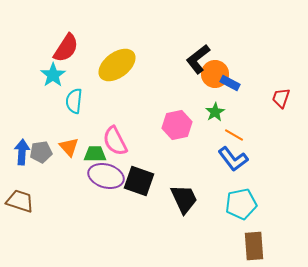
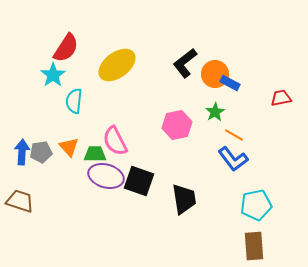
black L-shape: moved 13 px left, 4 px down
red trapezoid: rotated 60 degrees clockwise
black trapezoid: rotated 16 degrees clockwise
cyan pentagon: moved 15 px right, 1 px down
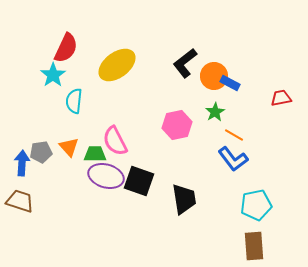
red semicircle: rotated 8 degrees counterclockwise
orange circle: moved 1 px left, 2 px down
blue arrow: moved 11 px down
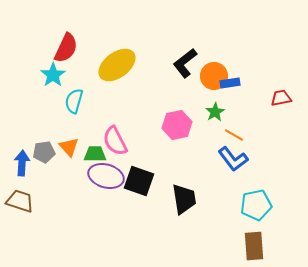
blue rectangle: rotated 36 degrees counterclockwise
cyan semicircle: rotated 10 degrees clockwise
gray pentagon: moved 3 px right
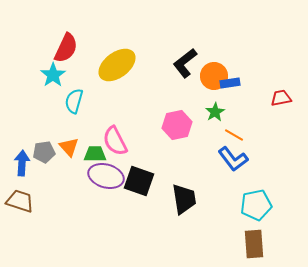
brown rectangle: moved 2 px up
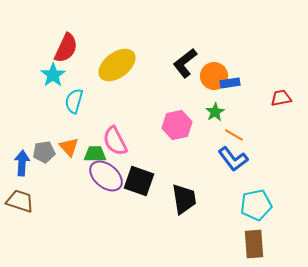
purple ellipse: rotated 24 degrees clockwise
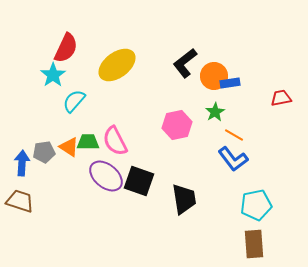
cyan semicircle: rotated 25 degrees clockwise
orange triangle: rotated 15 degrees counterclockwise
green trapezoid: moved 7 px left, 12 px up
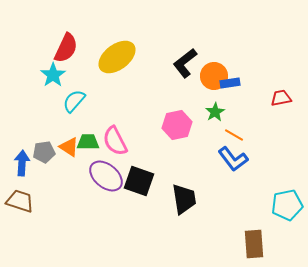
yellow ellipse: moved 8 px up
cyan pentagon: moved 31 px right
